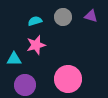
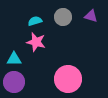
pink star: moved 3 px up; rotated 30 degrees clockwise
purple circle: moved 11 px left, 3 px up
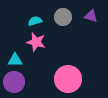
cyan triangle: moved 1 px right, 1 px down
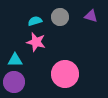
gray circle: moved 3 px left
pink circle: moved 3 px left, 5 px up
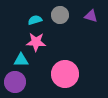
gray circle: moved 2 px up
cyan semicircle: moved 1 px up
pink star: rotated 12 degrees counterclockwise
cyan triangle: moved 6 px right
purple circle: moved 1 px right
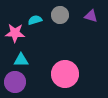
pink star: moved 21 px left, 9 px up
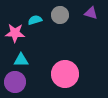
purple triangle: moved 3 px up
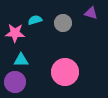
gray circle: moved 3 px right, 8 px down
pink circle: moved 2 px up
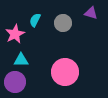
cyan semicircle: rotated 48 degrees counterclockwise
pink star: moved 1 px down; rotated 30 degrees counterclockwise
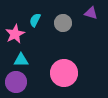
pink circle: moved 1 px left, 1 px down
purple circle: moved 1 px right
